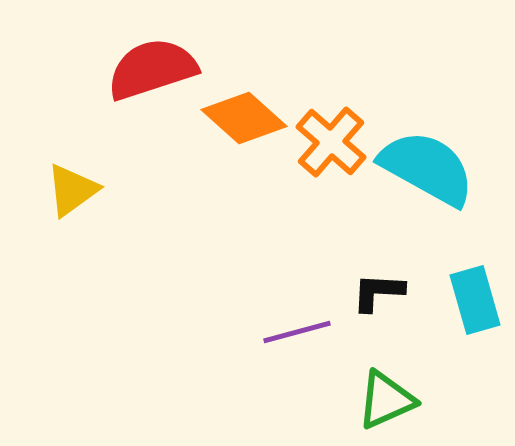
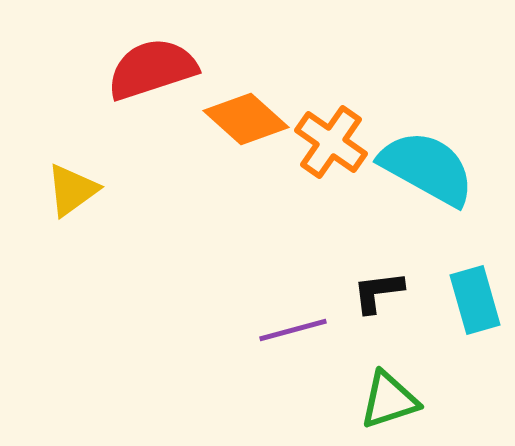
orange diamond: moved 2 px right, 1 px down
orange cross: rotated 6 degrees counterclockwise
black L-shape: rotated 10 degrees counterclockwise
purple line: moved 4 px left, 2 px up
green triangle: moved 3 px right; rotated 6 degrees clockwise
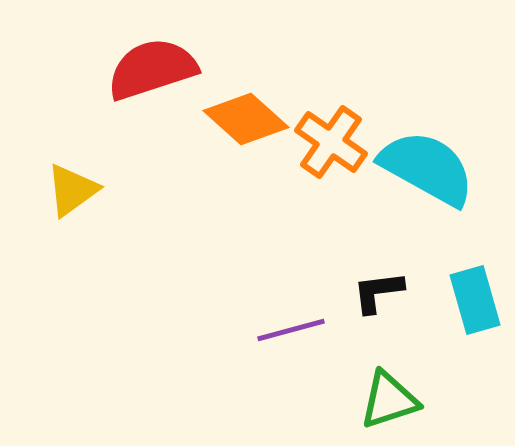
purple line: moved 2 px left
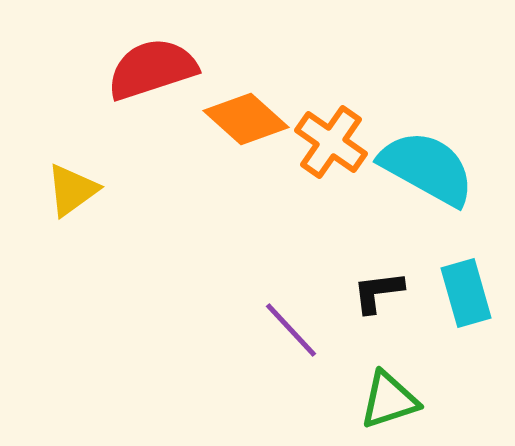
cyan rectangle: moved 9 px left, 7 px up
purple line: rotated 62 degrees clockwise
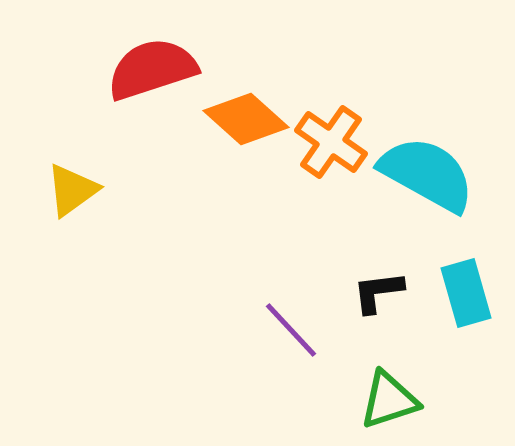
cyan semicircle: moved 6 px down
